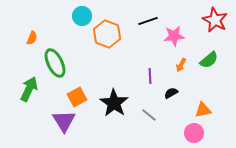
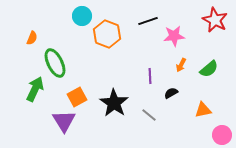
green semicircle: moved 9 px down
green arrow: moved 6 px right
pink circle: moved 28 px right, 2 px down
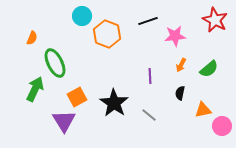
pink star: moved 1 px right
black semicircle: moved 9 px right; rotated 48 degrees counterclockwise
pink circle: moved 9 px up
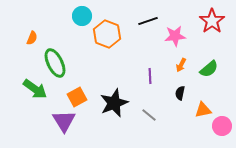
red star: moved 3 px left, 1 px down; rotated 10 degrees clockwise
green arrow: rotated 100 degrees clockwise
black star: rotated 16 degrees clockwise
